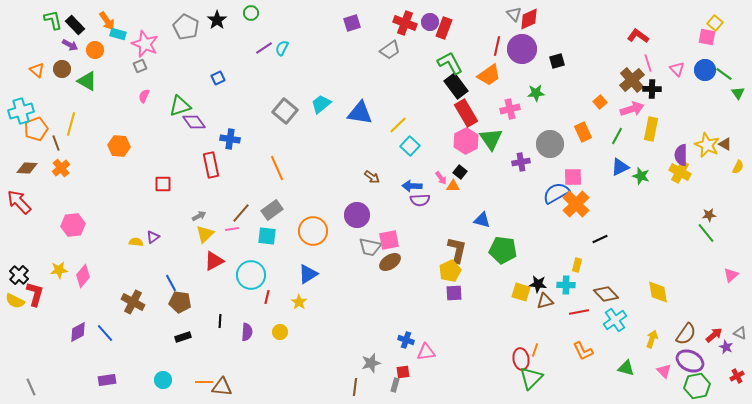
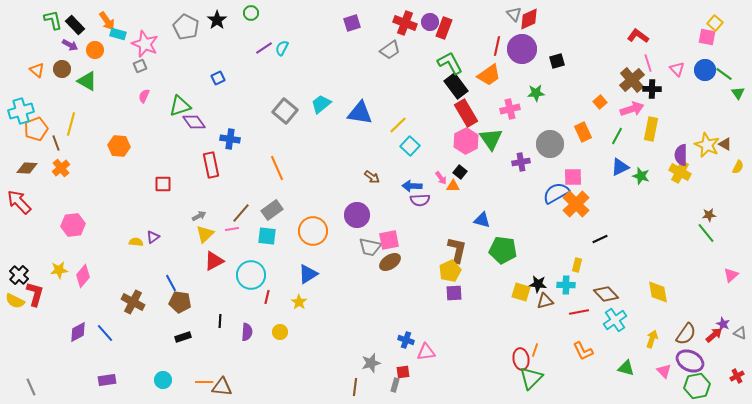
purple star at (726, 347): moved 3 px left, 23 px up
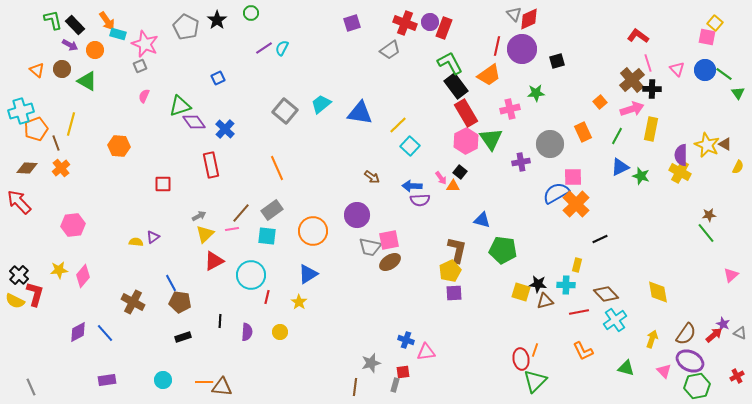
blue cross at (230, 139): moved 5 px left, 10 px up; rotated 36 degrees clockwise
green triangle at (531, 378): moved 4 px right, 3 px down
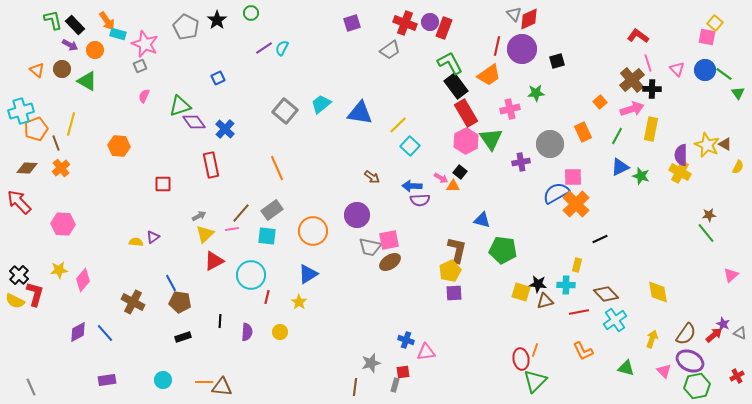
pink arrow at (441, 178): rotated 24 degrees counterclockwise
pink hexagon at (73, 225): moved 10 px left, 1 px up; rotated 10 degrees clockwise
pink diamond at (83, 276): moved 4 px down
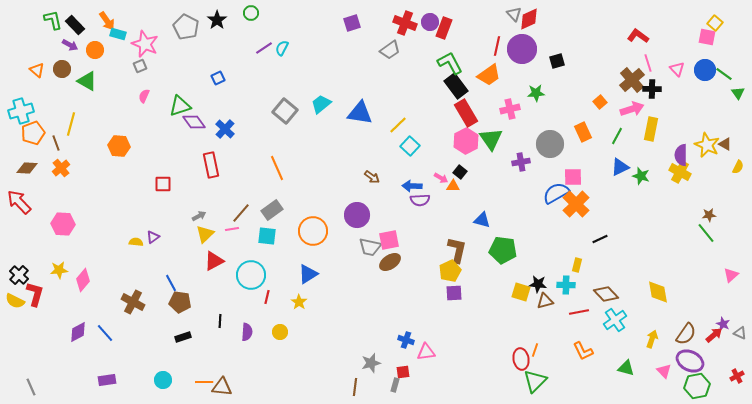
orange pentagon at (36, 129): moved 3 px left, 4 px down
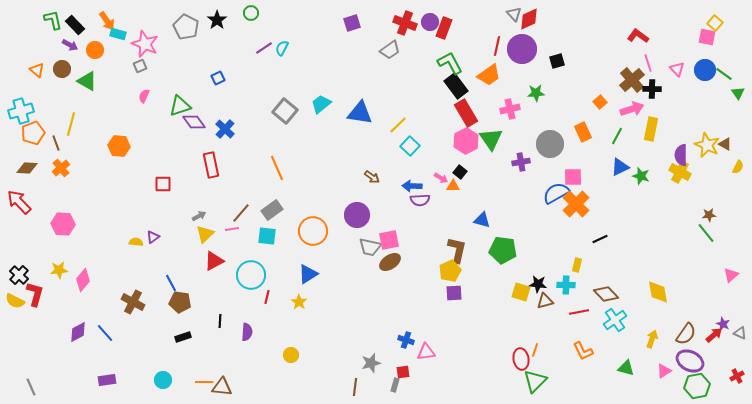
yellow circle at (280, 332): moved 11 px right, 23 px down
pink triangle at (664, 371): rotated 42 degrees clockwise
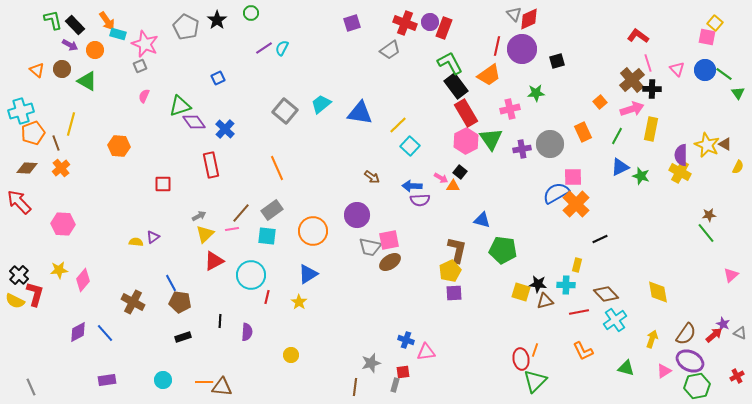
purple cross at (521, 162): moved 1 px right, 13 px up
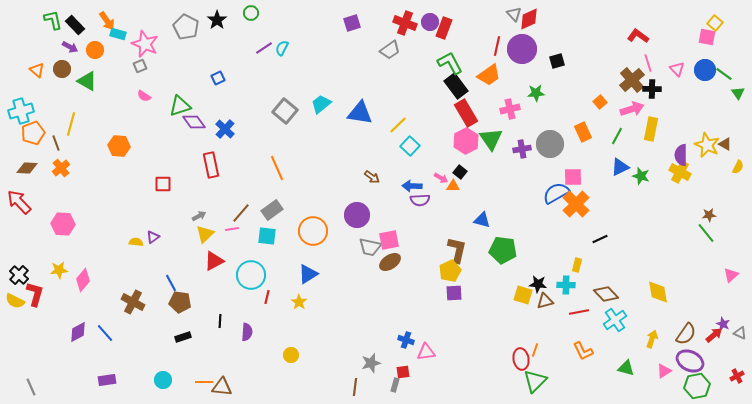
purple arrow at (70, 45): moved 2 px down
pink semicircle at (144, 96): rotated 80 degrees counterclockwise
yellow square at (521, 292): moved 2 px right, 3 px down
